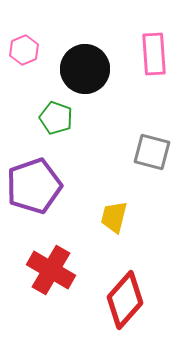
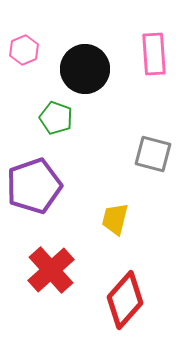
gray square: moved 1 px right, 2 px down
yellow trapezoid: moved 1 px right, 2 px down
red cross: rotated 18 degrees clockwise
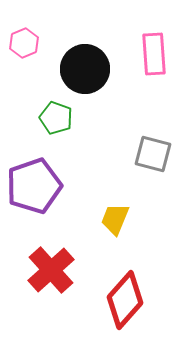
pink hexagon: moved 7 px up
yellow trapezoid: rotated 8 degrees clockwise
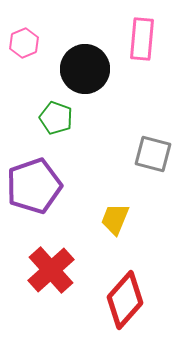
pink rectangle: moved 12 px left, 15 px up; rotated 9 degrees clockwise
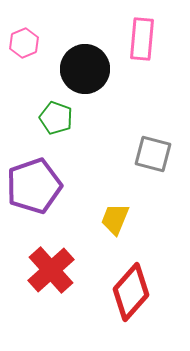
red diamond: moved 6 px right, 8 px up
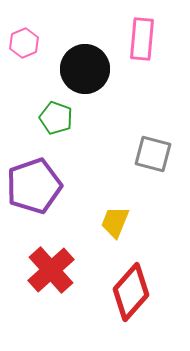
yellow trapezoid: moved 3 px down
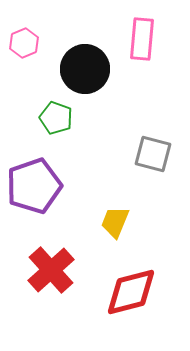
red diamond: rotated 34 degrees clockwise
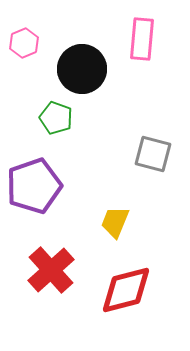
black circle: moved 3 px left
red diamond: moved 5 px left, 2 px up
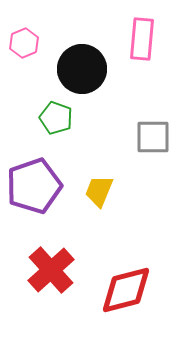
gray square: moved 17 px up; rotated 15 degrees counterclockwise
yellow trapezoid: moved 16 px left, 31 px up
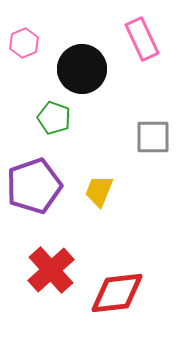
pink rectangle: rotated 30 degrees counterclockwise
green pentagon: moved 2 px left
red diamond: moved 9 px left, 3 px down; rotated 8 degrees clockwise
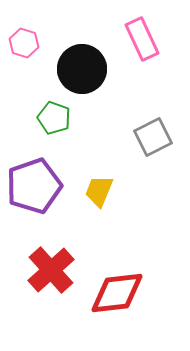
pink hexagon: rotated 20 degrees counterclockwise
gray square: rotated 27 degrees counterclockwise
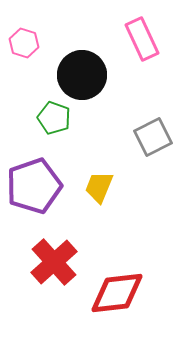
black circle: moved 6 px down
yellow trapezoid: moved 4 px up
red cross: moved 3 px right, 8 px up
